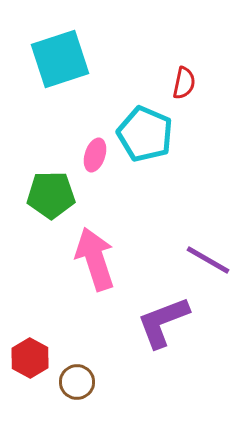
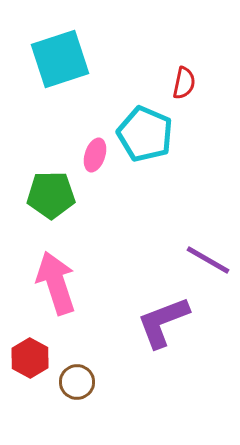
pink arrow: moved 39 px left, 24 px down
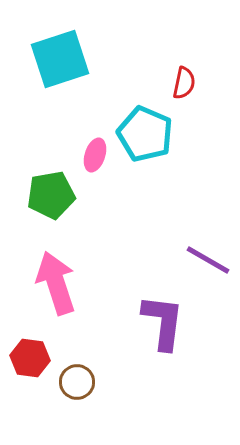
green pentagon: rotated 9 degrees counterclockwise
purple L-shape: rotated 118 degrees clockwise
red hexagon: rotated 21 degrees counterclockwise
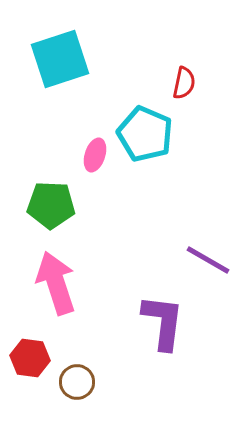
green pentagon: moved 10 px down; rotated 12 degrees clockwise
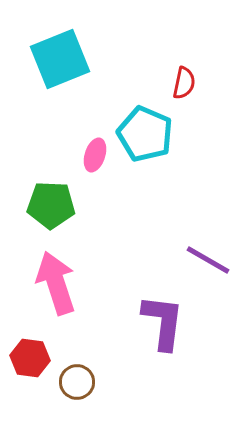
cyan square: rotated 4 degrees counterclockwise
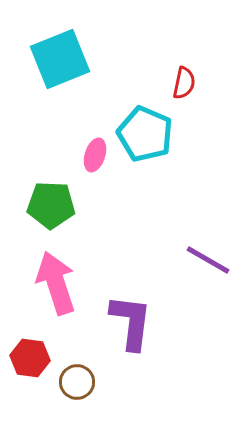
purple L-shape: moved 32 px left
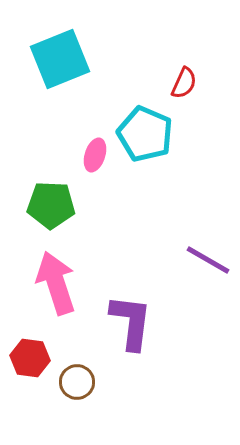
red semicircle: rotated 12 degrees clockwise
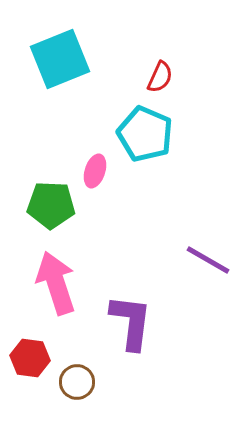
red semicircle: moved 24 px left, 6 px up
pink ellipse: moved 16 px down
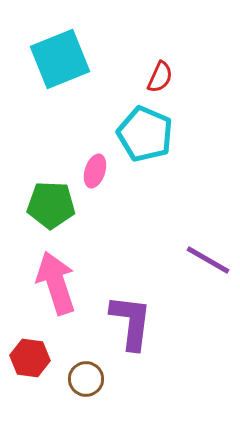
brown circle: moved 9 px right, 3 px up
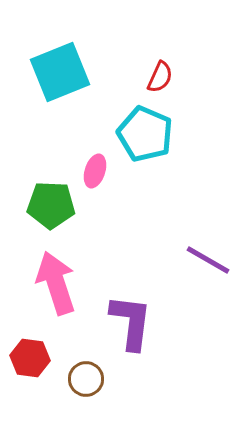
cyan square: moved 13 px down
